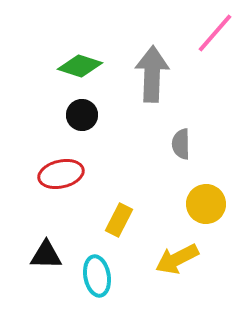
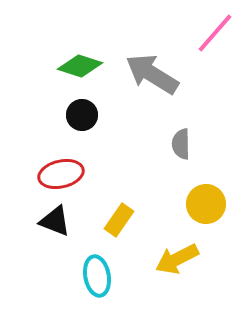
gray arrow: rotated 60 degrees counterclockwise
yellow rectangle: rotated 8 degrees clockwise
black triangle: moved 9 px right, 34 px up; rotated 20 degrees clockwise
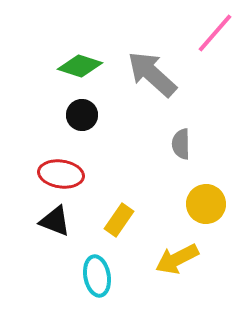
gray arrow: rotated 10 degrees clockwise
red ellipse: rotated 21 degrees clockwise
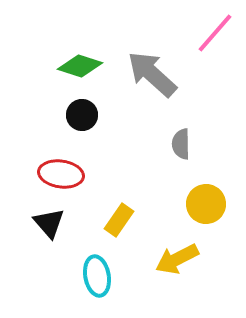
black triangle: moved 6 px left, 2 px down; rotated 28 degrees clockwise
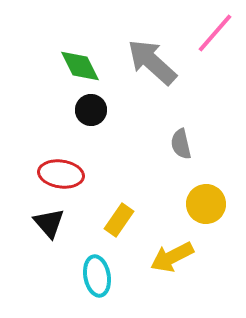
green diamond: rotated 45 degrees clockwise
gray arrow: moved 12 px up
black circle: moved 9 px right, 5 px up
gray semicircle: rotated 12 degrees counterclockwise
yellow arrow: moved 5 px left, 2 px up
